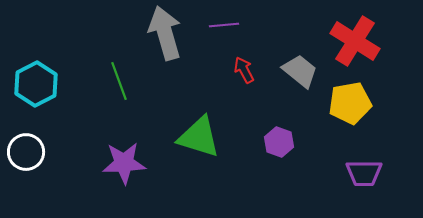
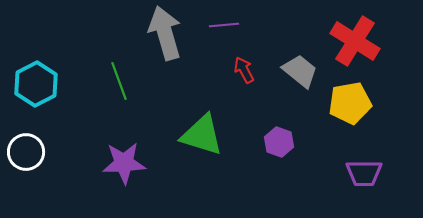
green triangle: moved 3 px right, 2 px up
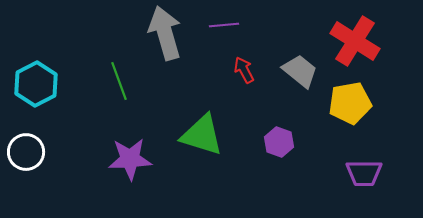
purple star: moved 6 px right, 4 px up
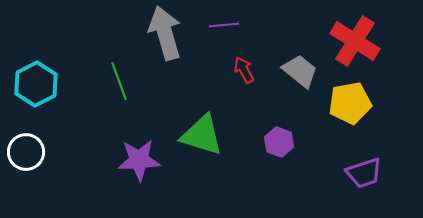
purple star: moved 9 px right, 1 px down
purple trapezoid: rotated 18 degrees counterclockwise
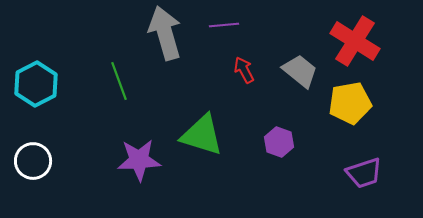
white circle: moved 7 px right, 9 px down
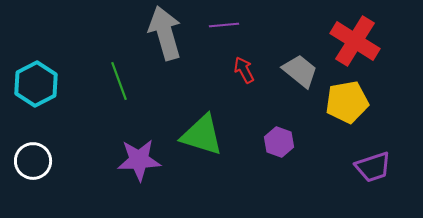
yellow pentagon: moved 3 px left, 1 px up
purple trapezoid: moved 9 px right, 6 px up
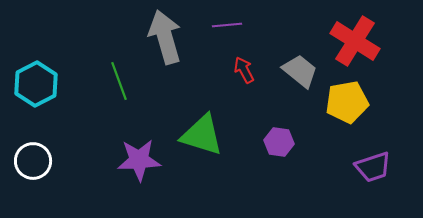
purple line: moved 3 px right
gray arrow: moved 4 px down
purple hexagon: rotated 12 degrees counterclockwise
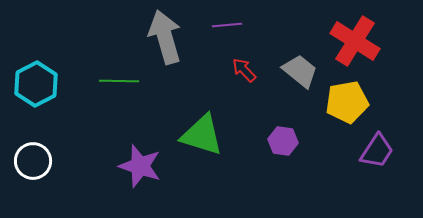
red arrow: rotated 16 degrees counterclockwise
green line: rotated 69 degrees counterclockwise
purple hexagon: moved 4 px right, 1 px up
purple star: moved 1 px right, 6 px down; rotated 21 degrees clockwise
purple trapezoid: moved 4 px right, 16 px up; rotated 39 degrees counterclockwise
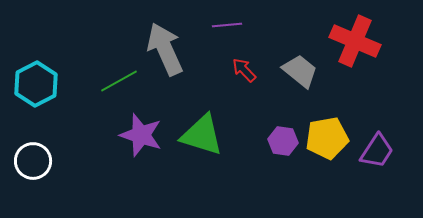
gray arrow: moved 12 px down; rotated 8 degrees counterclockwise
red cross: rotated 9 degrees counterclockwise
green line: rotated 30 degrees counterclockwise
yellow pentagon: moved 20 px left, 36 px down
purple star: moved 1 px right, 31 px up
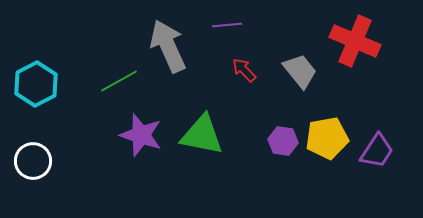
gray arrow: moved 3 px right, 3 px up
gray trapezoid: rotated 12 degrees clockwise
green triangle: rotated 6 degrees counterclockwise
